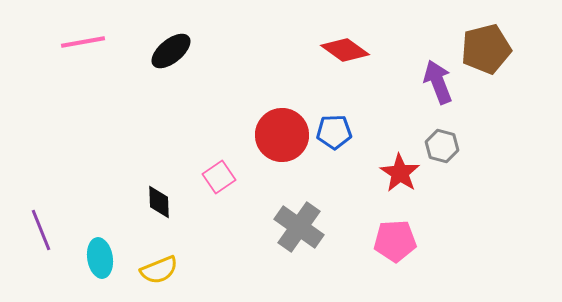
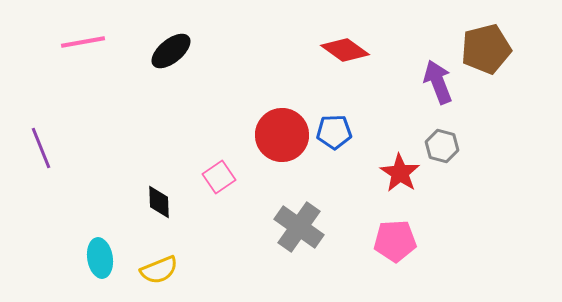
purple line: moved 82 px up
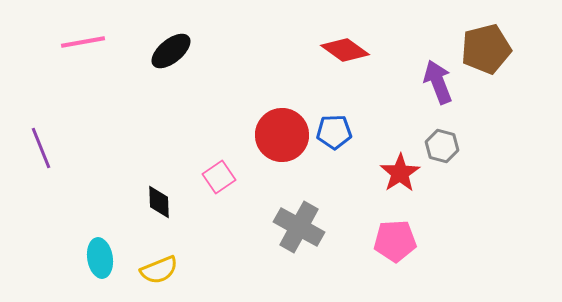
red star: rotated 6 degrees clockwise
gray cross: rotated 6 degrees counterclockwise
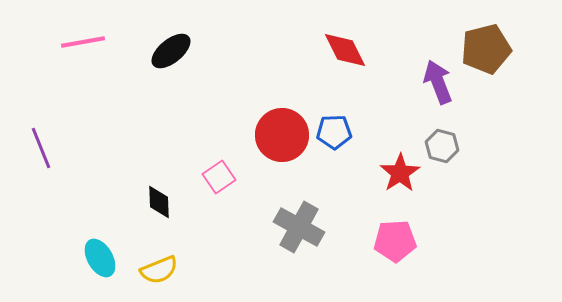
red diamond: rotated 27 degrees clockwise
cyan ellipse: rotated 21 degrees counterclockwise
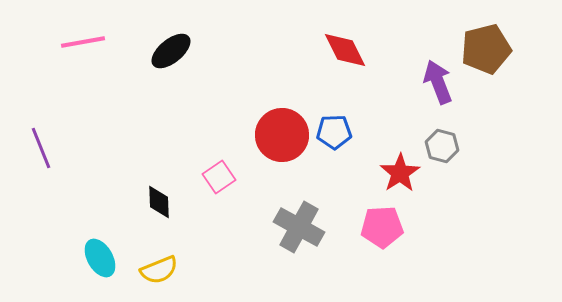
pink pentagon: moved 13 px left, 14 px up
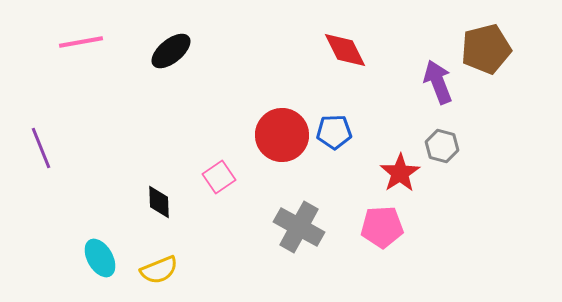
pink line: moved 2 px left
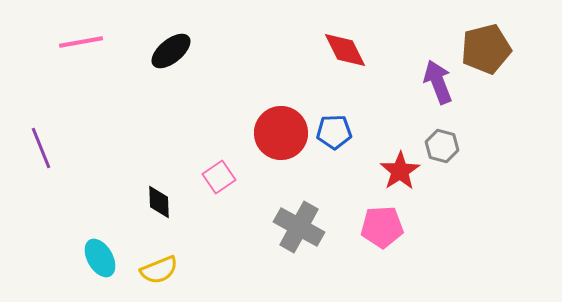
red circle: moved 1 px left, 2 px up
red star: moved 2 px up
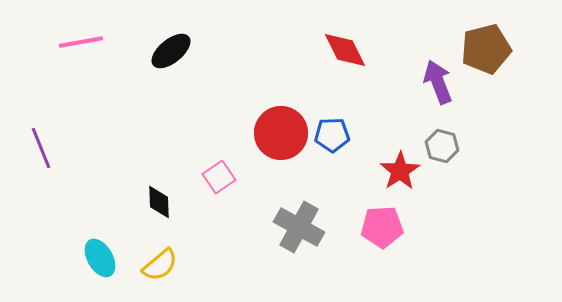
blue pentagon: moved 2 px left, 3 px down
yellow semicircle: moved 1 px right, 5 px up; rotated 18 degrees counterclockwise
